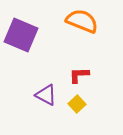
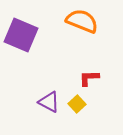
red L-shape: moved 10 px right, 3 px down
purple triangle: moved 3 px right, 7 px down
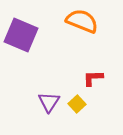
red L-shape: moved 4 px right
purple triangle: rotated 35 degrees clockwise
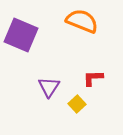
purple triangle: moved 15 px up
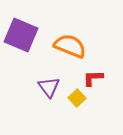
orange semicircle: moved 12 px left, 25 px down
purple triangle: rotated 10 degrees counterclockwise
yellow square: moved 6 px up
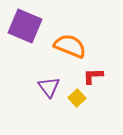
purple square: moved 4 px right, 9 px up
red L-shape: moved 2 px up
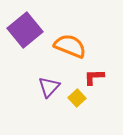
purple square: moved 4 px down; rotated 28 degrees clockwise
red L-shape: moved 1 px right, 1 px down
purple triangle: rotated 20 degrees clockwise
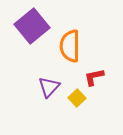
purple square: moved 7 px right, 4 px up
orange semicircle: rotated 112 degrees counterclockwise
red L-shape: rotated 10 degrees counterclockwise
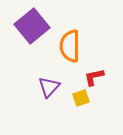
yellow square: moved 4 px right; rotated 24 degrees clockwise
